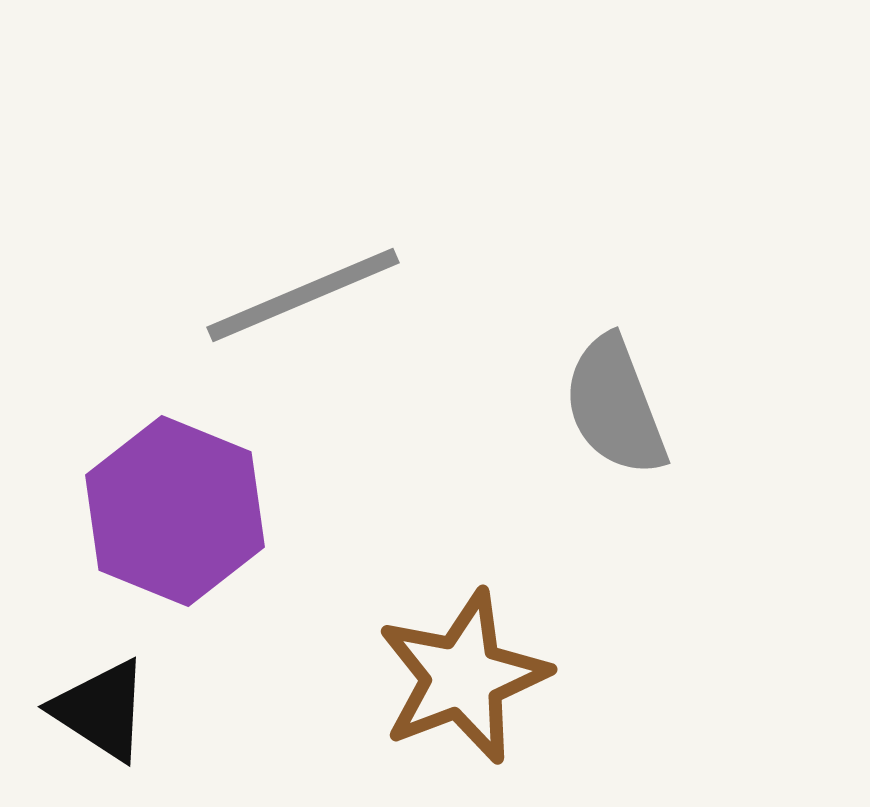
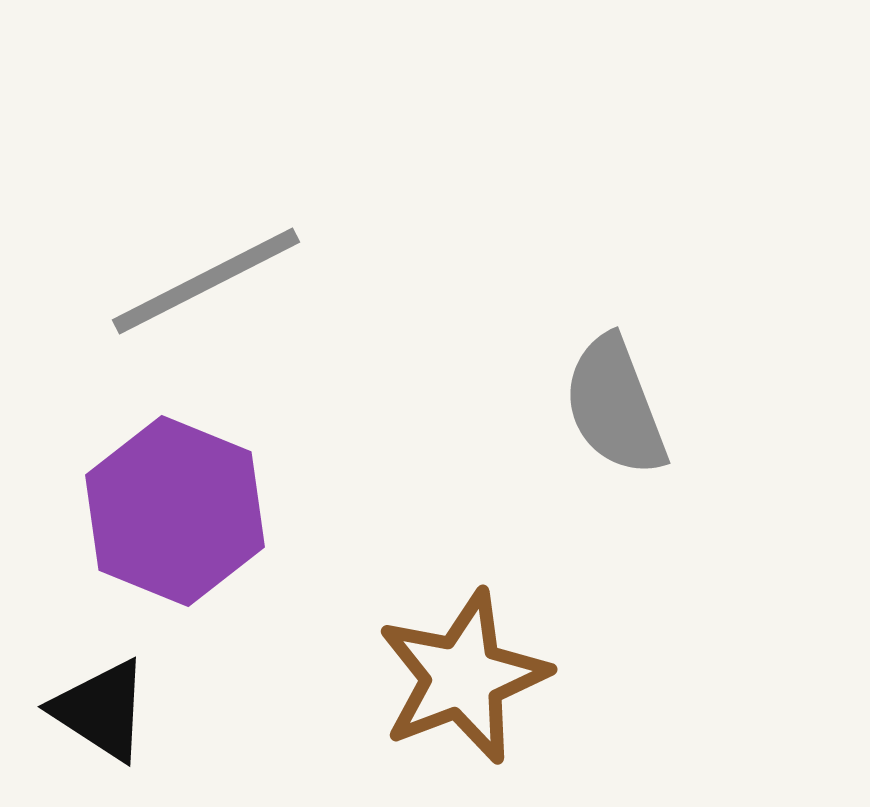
gray line: moved 97 px left, 14 px up; rotated 4 degrees counterclockwise
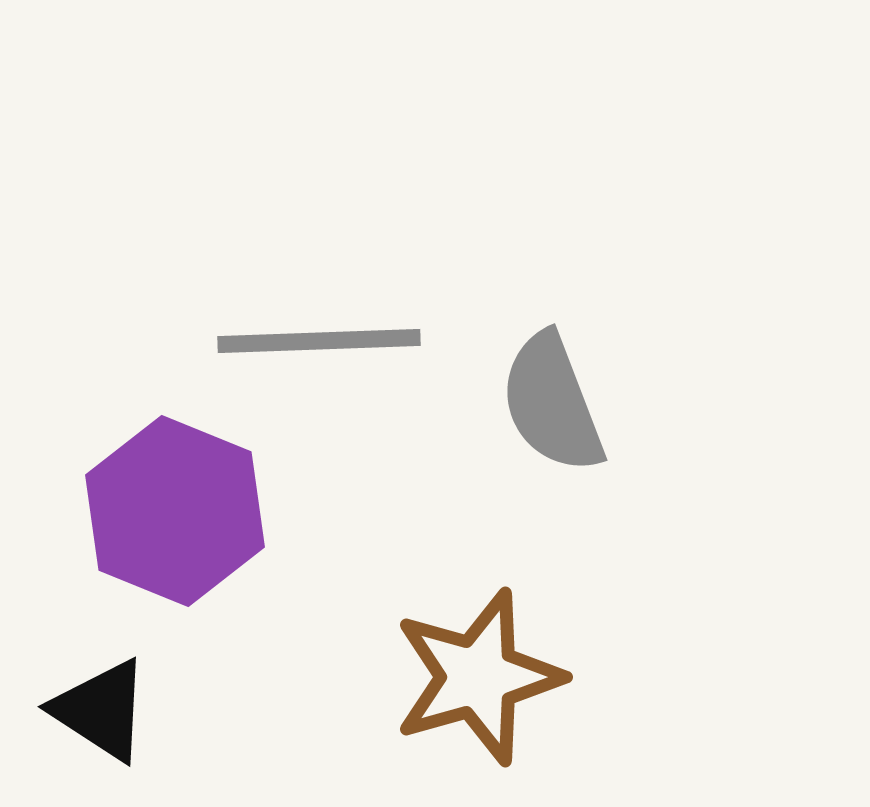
gray line: moved 113 px right, 60 px down; rotated 25 degrees clockwise
gray semicircle: moved 63 px left, 3 px up
brown star: moved 15 px right; rotated 5 degrees clockwise
